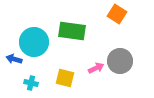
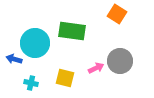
cyan circle: moved 1 px right, 1 px down
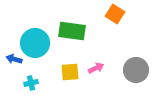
orange square: moved 2 px left
gray circle: moved 16 px right, 9 px down
yellow square: moved 5 px right, 6 px up; rotated 18 degrees counterclockwise
cyan cross: rotated 24 degrees counterclockwise
